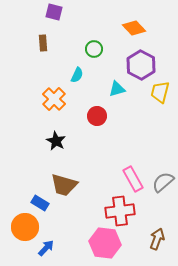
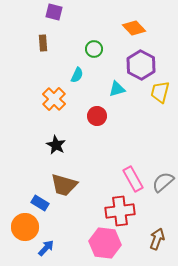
black star: moved 4 px down
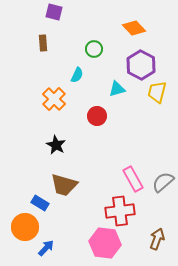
yellow trapezoid: moved 3 px left
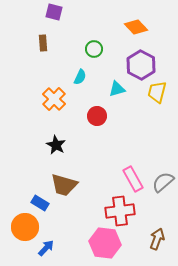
orange diamond: moved 2 px right, 1 px up
cyan semicircle: moved 3 px right, 2 px down
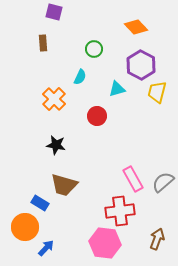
black star: rotated 18 degrees counterclockwise
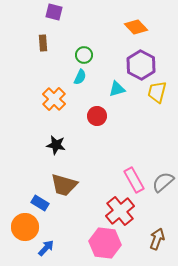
green circle: moved 10 px left, 6 px down
pink rectangle: moved 1 px right, 1 px down
red cross: rotated 32 degrees counterclockwise
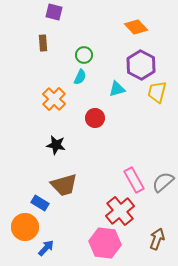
red circle: moved 2 px left, 2 px down
brown trapezoid: rotated 32 degrees counterclockwise
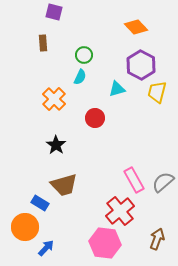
black star: rotated 24 degrees clockwise
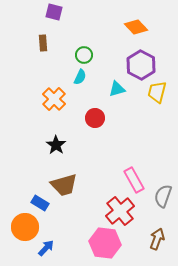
gray semicircle: moved 14 px down; rotated 30 degrees counterclockwise
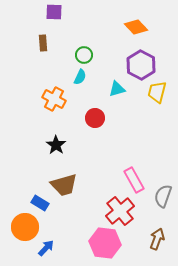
purple square: rotated 12 degrees counterclockwise
orange cross: rotated 15 degrees counterclockwise
